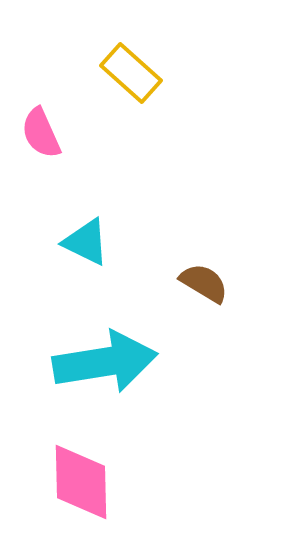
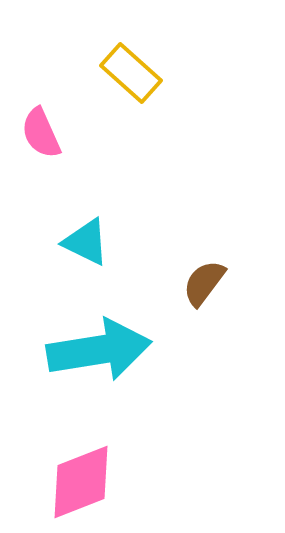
brown semicircle: rotated 84 degrees counterclockwise
cyan arrow: moved 6 px left, 12 px up
pink diamond: rotated 70 degrees clockwise
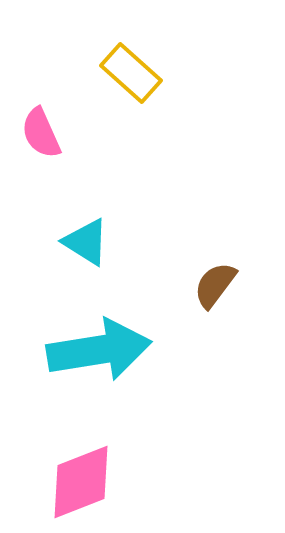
cyan triangle: rotated 6 degrees clockwise
brown semicircle: moved 11 px right, 2 px down
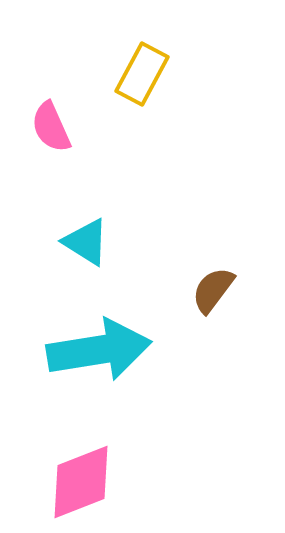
yellow rectangle: moved 11 px right, 1 px down; rotated 76 degrees clockwise
pink semicircle: moved 10 px right, 6 px up
brown semicircle: moved 2 px left, 5 px down
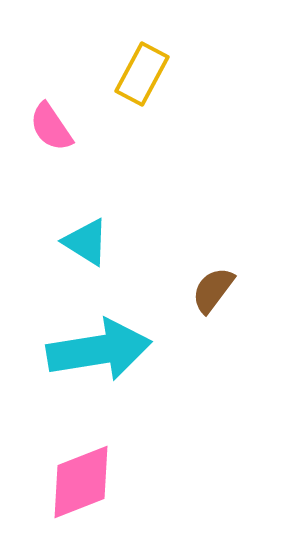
pink semicircle: rotated 10 degrees counterclockwise
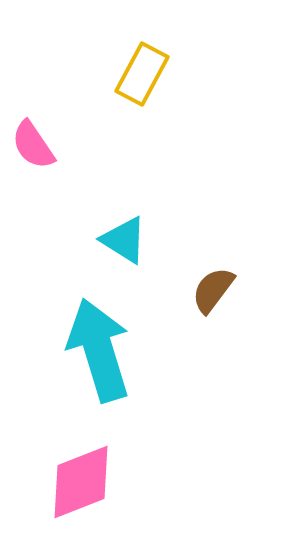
pink semicircle: moved 18 px left, 18 px down
cyan triangle: moved 38 px right, 2 px up
cyan arrow: rotated 98 degrees counterclockwise
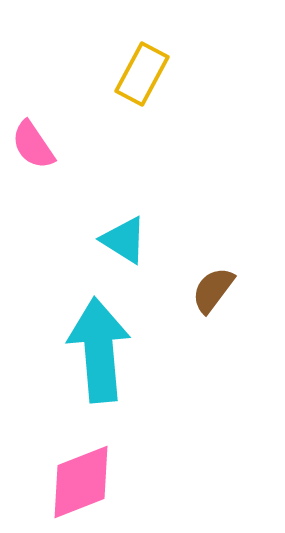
cyan arrow: rotated 12 degrees clockwise
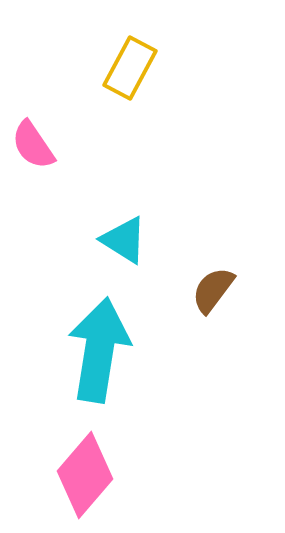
yellow rectangle: moved 12 px left, 6 px up
cyan arrow: rotated 14 degrees clockwise
pink diamond: moved 4 px right, 7 px up; rotated 28 degrees counterclockwise
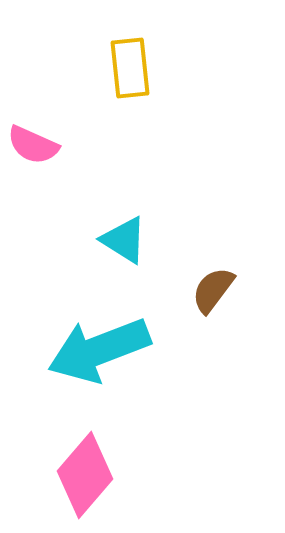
yellow rectangle: rotated 34 degrees counterclockwise
pink semicircle: rotated 32 degrees counterclockwise
cyan arrow: rotated 120 degrees counterclockwise
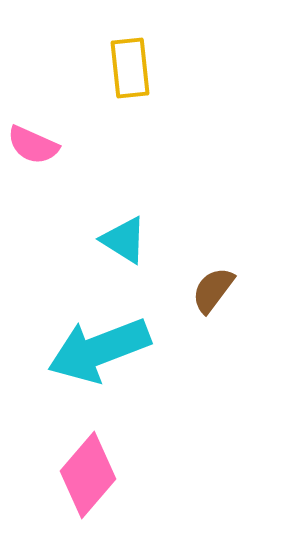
pink diamond: moved 3 px right
